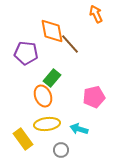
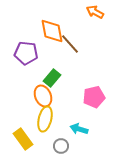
orange arrow: moved 1 px left, 2 px up; rotated 36 degrees counterclockwise
yellow ellipse: moved 2 px left, 5 px up; rotated 70 degrees counterclockwise
gray circle: moved 4 px up
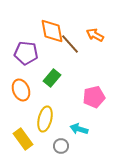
orange arrow: moved 23 px down
orange ellipse: moved 22 px left, 6 px up
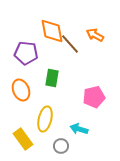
green rectangle: rotated 30 degrees counterclockwise
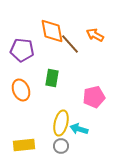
purple pentagon: moved 4 px left, 3 px up
yellow ellipse: moved 16 px right, 4 px down
yellow rectangle: moved 1 px right, 6 px down; rotated 60 degrees counterclockwise
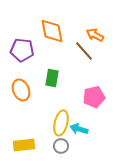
brown line: moved 14 px right, 7 px down
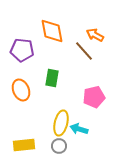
gray circle: moved 2 px left
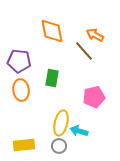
purple pentagon: moved 3 px left, 11 px down
orange ellipse: rotated 15 degrees clockwise
cyan arrow: moved 2 px down
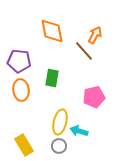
orange arrow: rotated 90 degrees clockwise
yellow ellipse: moved 1 px left, 1 px up
yellow rectangle: rotated 65 degrees clockwise
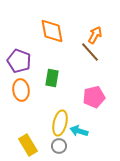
brown line: moved 6 px right, 1 px down
purple pentagon: rotated 15 degrees clockwise
yellow ellipse: moved 1 px down
yellow rectangle: moved 4 px right
